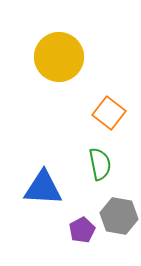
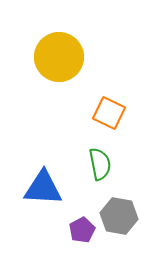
orange square: rotated 12 degrees counterclockwise
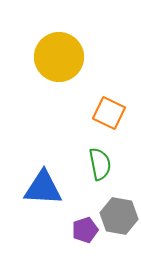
purple pentagon: moved 3 px right; rotated 10 degrees clockwise
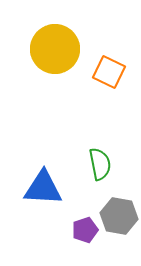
yellow circle: moved 4 px left, 8 px up
orange square: moved 41 px up
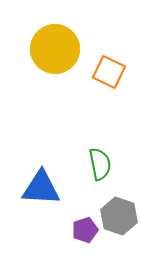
blue triangle: moved 2 px left
gray hexagon: rotated 9 degrees clockwise
